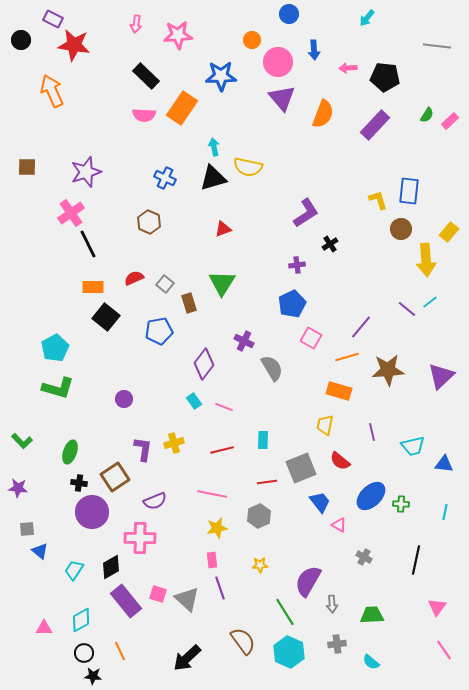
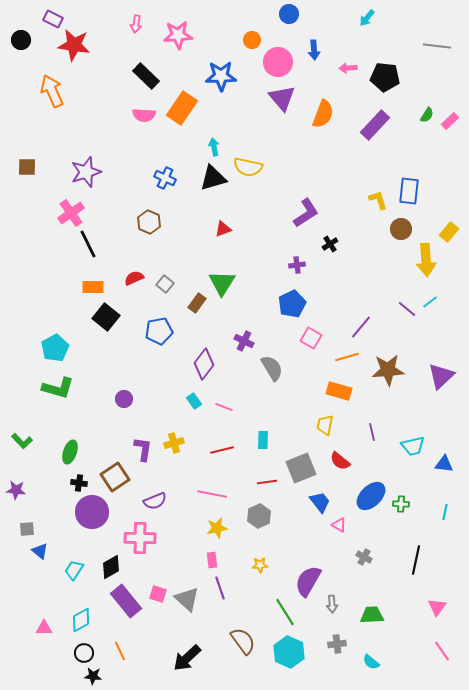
brown rectangle at (189, 303): moved 8 px right; rotated 54 degrees clockwise
purple star at (18, 488): moved 2 px left, 2 px down
pink line at (444, 650): moved 2 px left, 1 px down
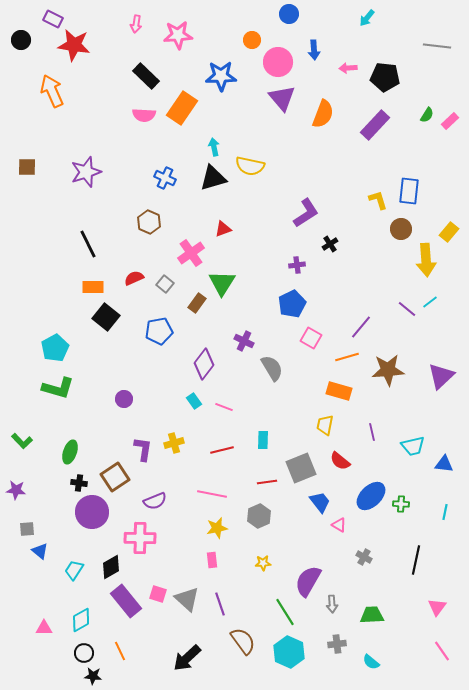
yellow semicircle at (248, 167): moved 2 px right, 1 px up
pink cross at (71, 213): moved 120 px right, 40 px down
yellow star at (260, 565): moved 3 px right, 2 px up
purple line at (220, 588): moved 16 px down
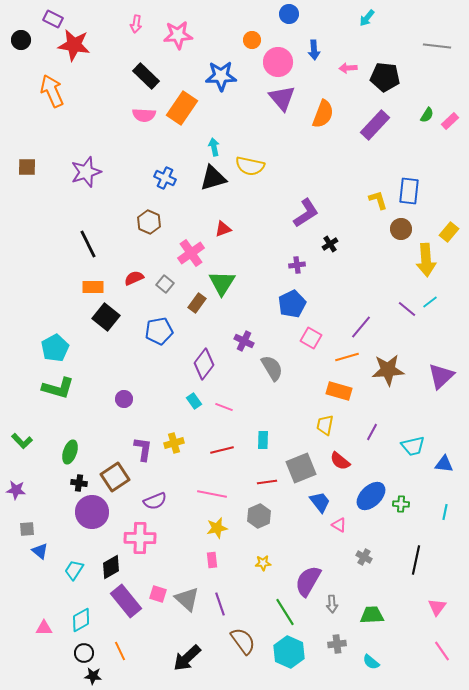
purple line at (372, 432): rotated 42 degrees clockwise
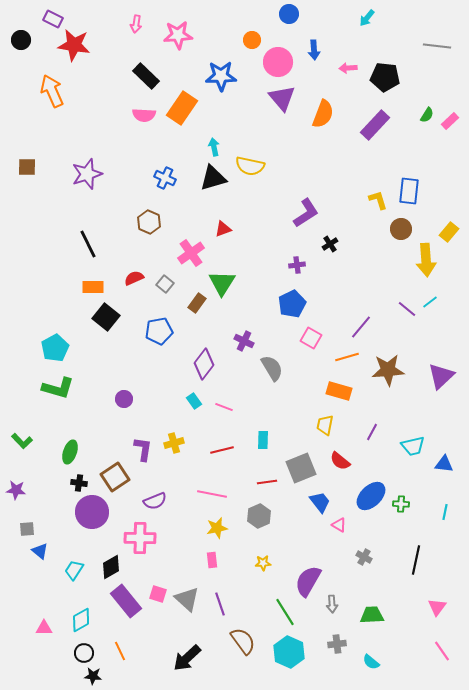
purple star at (86, 172): moved 1 px right, 2 px down
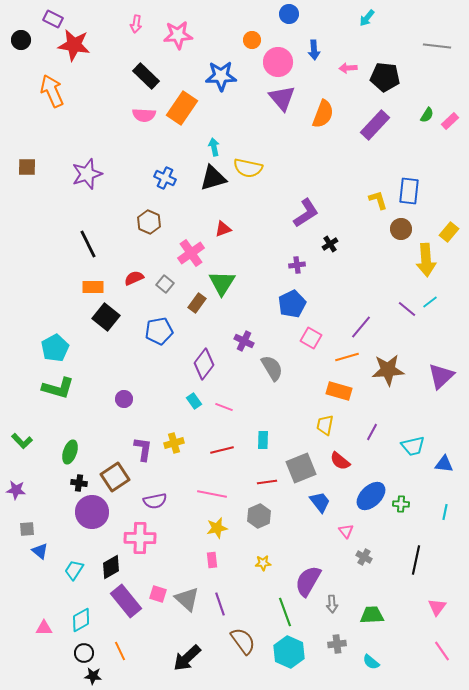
yellow semicircle at (250, 166): moved 2 px left, 2 px down
purple semicircle at (155, 501): rotated 10 degrees clockwise
pink triangle at (339, 525): moved 7 px right, 6 px down; rotated 21 degrees clockwise
green line at (285, 612): rotated 12 degrees clockwise
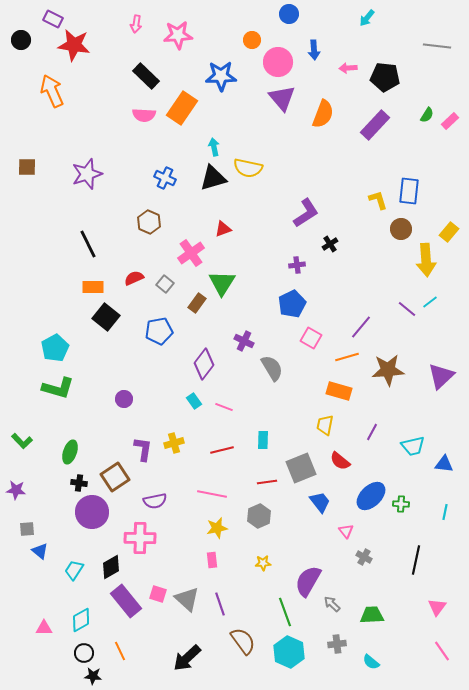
gray arrow at (332, 604): rotated 138 degrees clockwise
